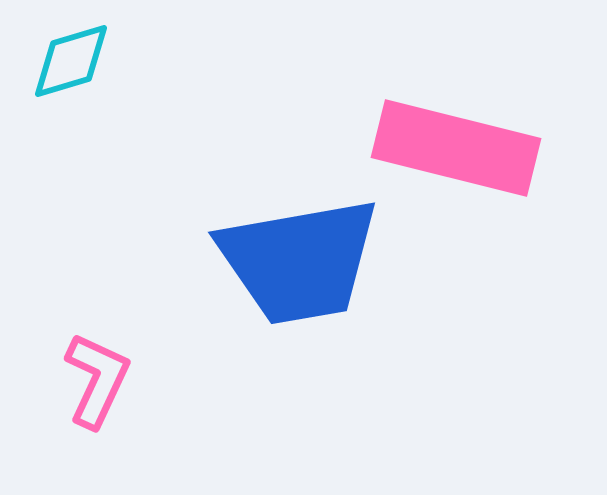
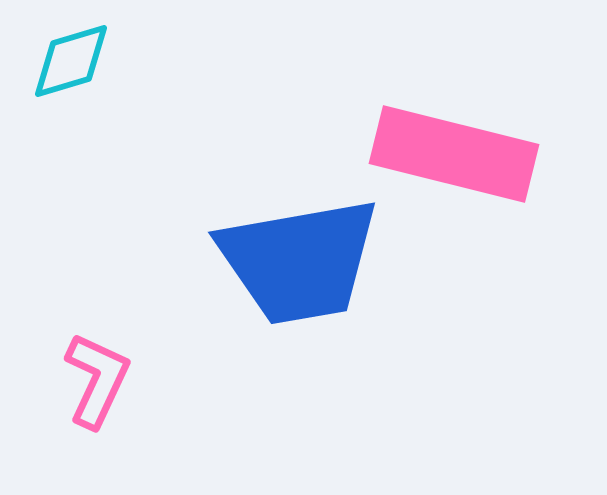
pink rectangle: moved 2 px left, 6 px down
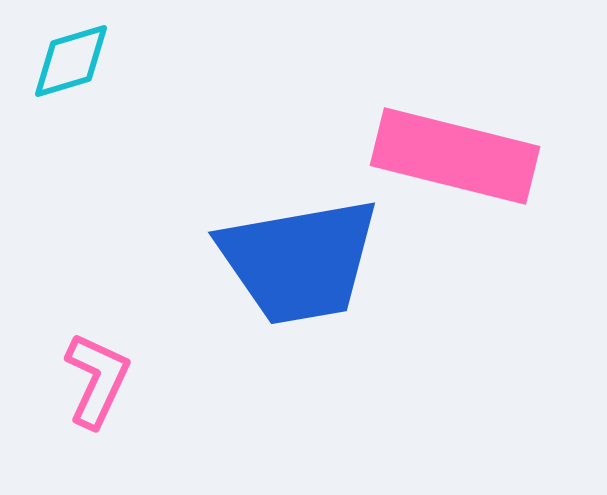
pink rectangle: moved 1 px right, 2 px down
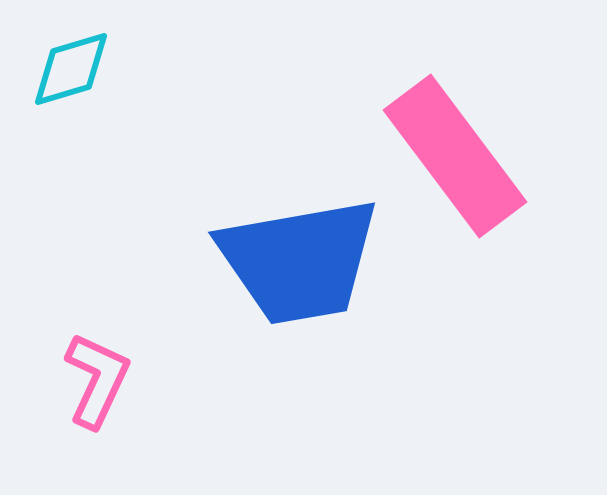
cyan diamond: moved 8 px down
pink rectangle: rotated 39 degrees clockwise
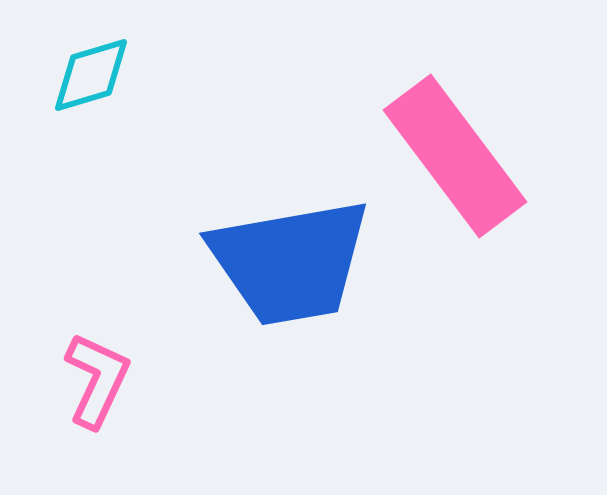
cyan diamond: moved 20 px right, 6 px down
blue trapezoid: moved 9 px left, 1 px down
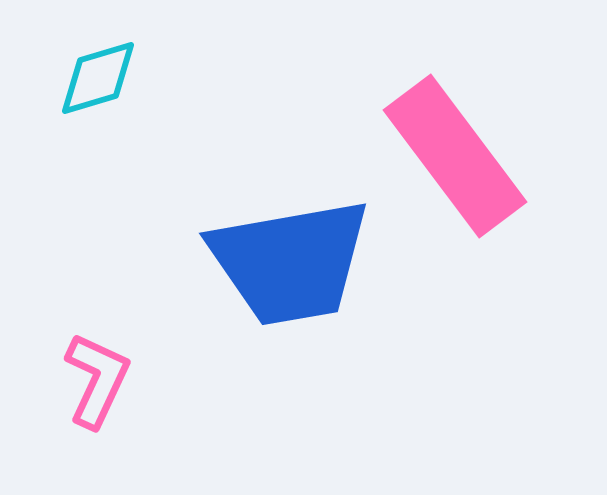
cyan diamond: moved 7 px right, 3 px down
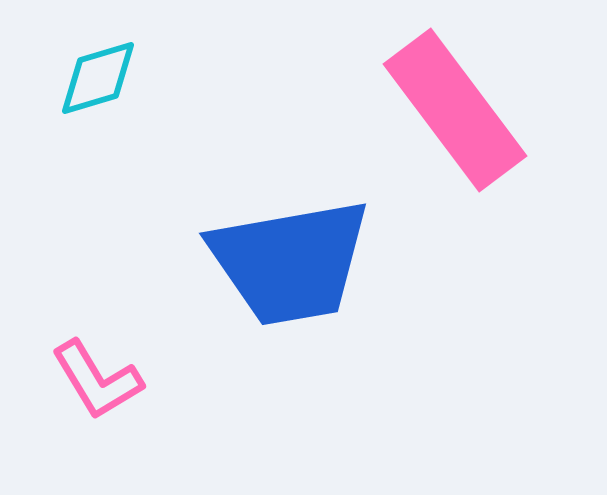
pink rectangle: moved 46 px up
pink L-shape: rotated 124 degrees clockwise
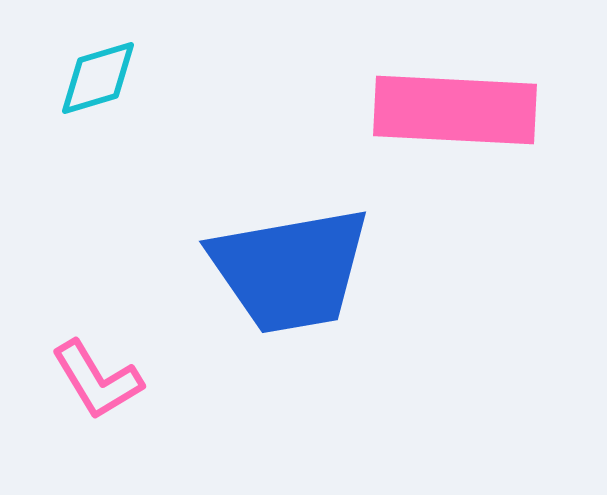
pink rectangle: rotated 50 degrees counterclockwise
blue trapezoid: moved 8 px down
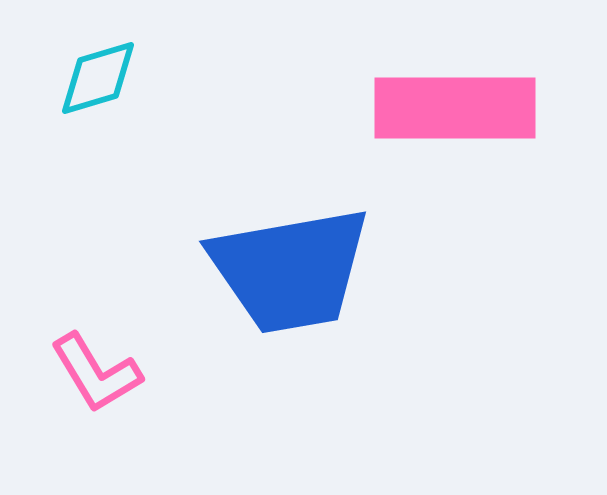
pink rectangle: moved 2 px up; rotated 3 degrees counterclockwise
pink L-shape: moved 1 px left, 7 px up
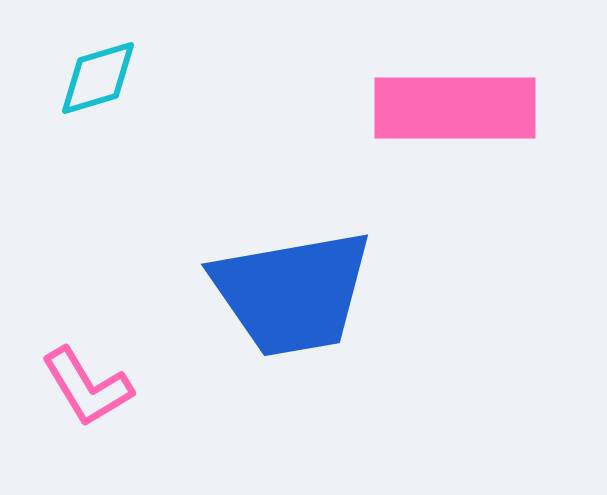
blue trapezoid: moved 2 px right, 23 px down
pink L-shape: moved 9 px left, 14 px down
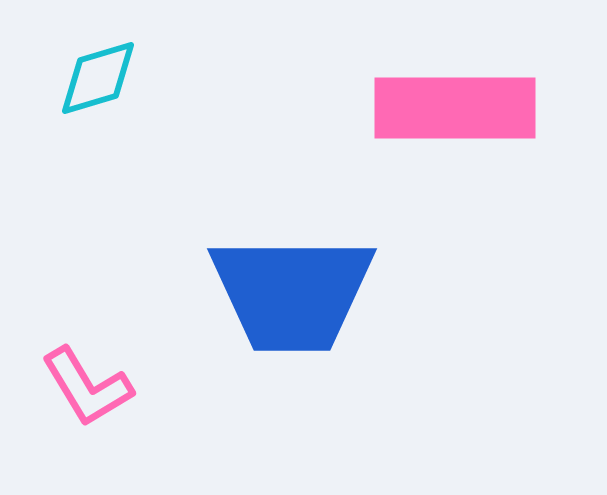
blue trapezoid: rotated 10 degrees clockwise
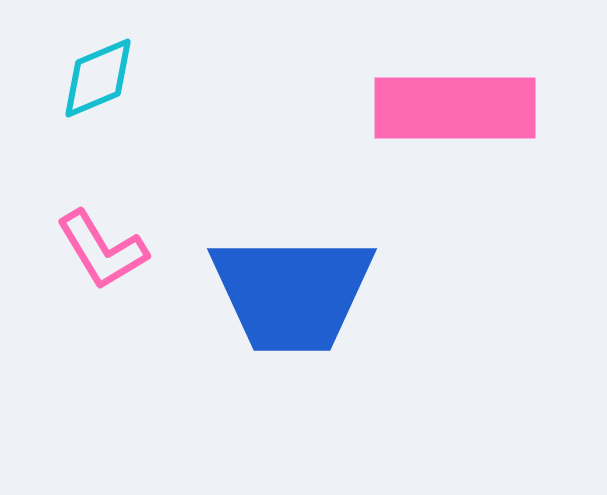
cyan diamond: rotated 6 degrees counterclockwise
pink L-shape: moved 15 px right, 137 px up
